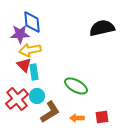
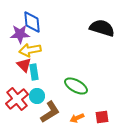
black semicircle: rotated 30 degrees clockwise
orange arrow: rotated 24 degrees counterclockwise
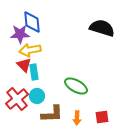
brown L-shape: moved 2 px right, 2 px down; rotated 30 degrees clockwise
orange arrow: rotated 64 degrees counterclockwise
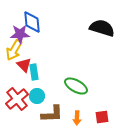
yellow arrow: moved 16 px left; rotated 50 degrees counterclockwise
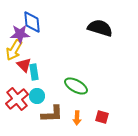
black semicircle: moved 2 px left
red square: rotated 24 degrees clockwise
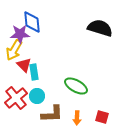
red cross: moved 1 px left, 1 px up
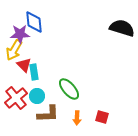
blue diamond: moved 2 px right
black semicircle: moved 22 px right
green ellipse: moved 7 px left, 3 px down; rotated 20 degrees clockwise
brown L-shape: moved 4 px left
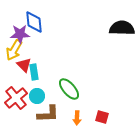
black semicircle: rotated 15 degrees counterclockwise
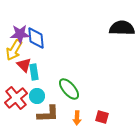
blue diamond: moved 2 px right, 16 px down
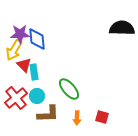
blue diamond: moved 1 px right, 1 px down
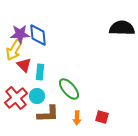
blue diamond: moved 1 px right, 4 px up
cyan rectangle: moved 6 px right; rotated 14 degrees clockwise
